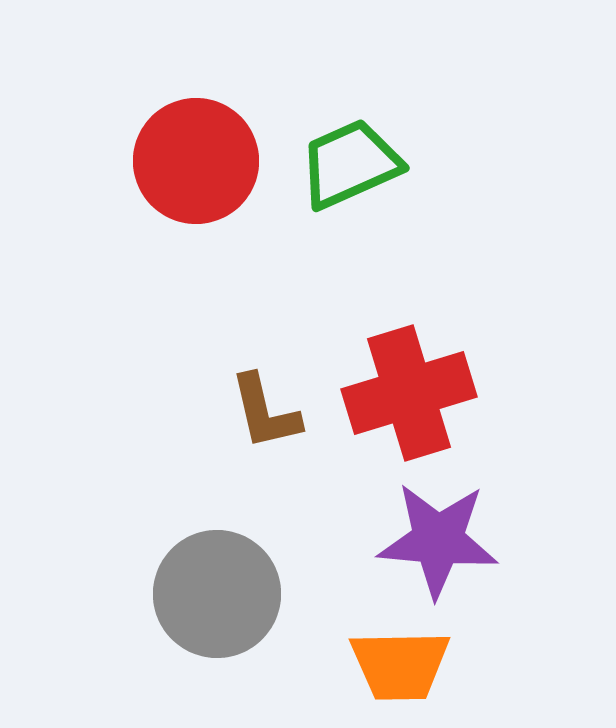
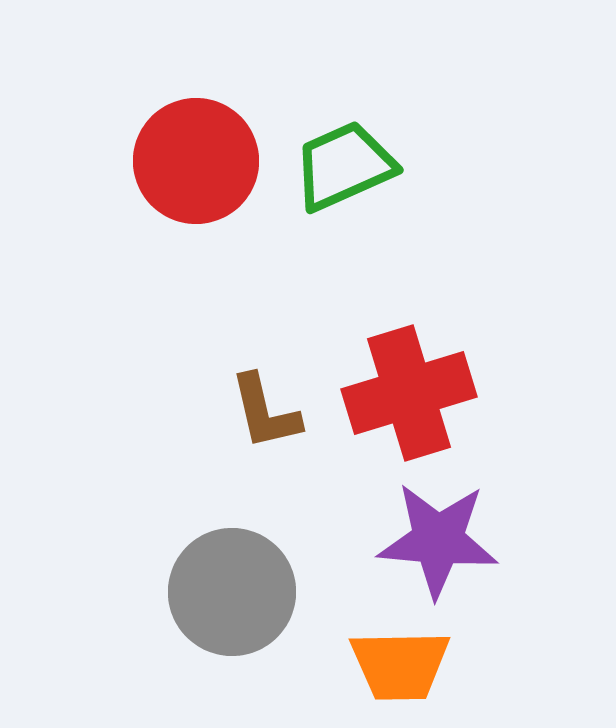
green trapezoid: moved 6 px left, 2 px down
gray circle: moved 15 px right, 2 px up
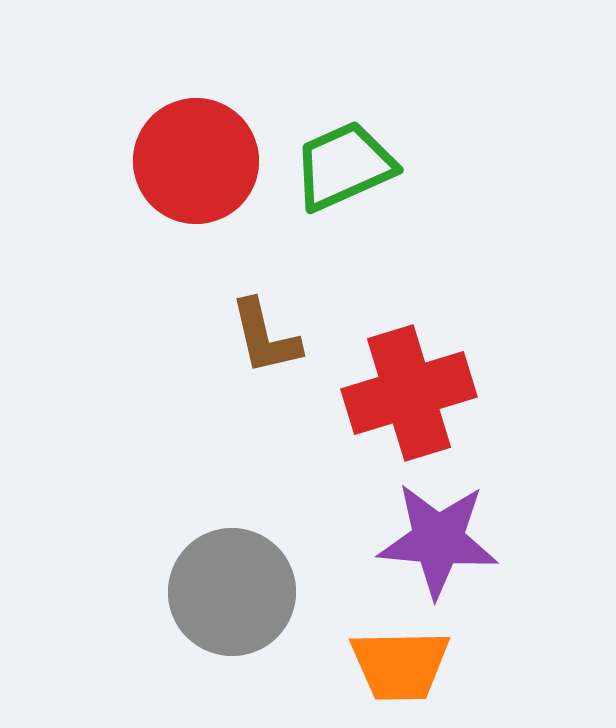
brown L-shape: moved 75 px up
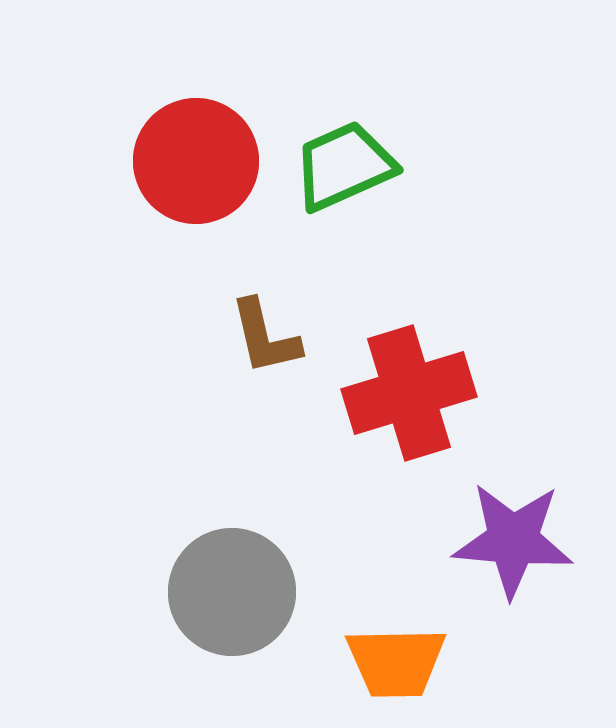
purple star: moved 75 px right
orange trapezoid: moved 4 px left, 3 px up
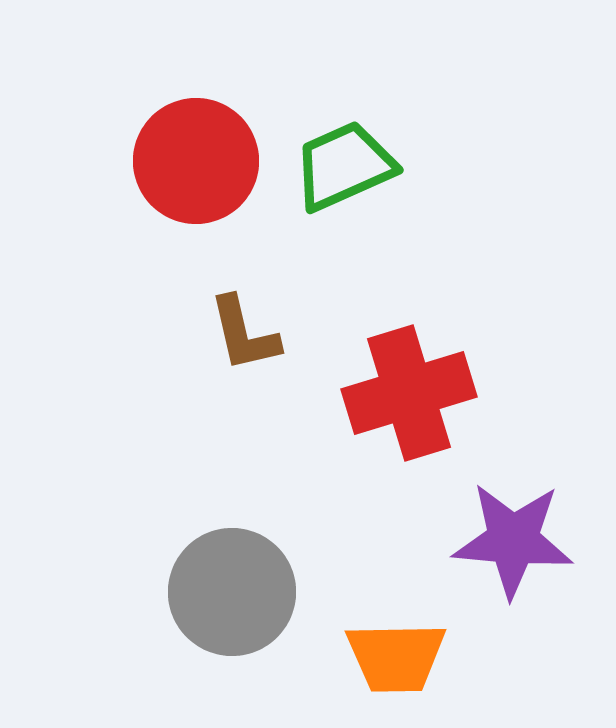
brown L-shape: moved 21 px left, 3 px up
orange trapezoid: moved 5 px up
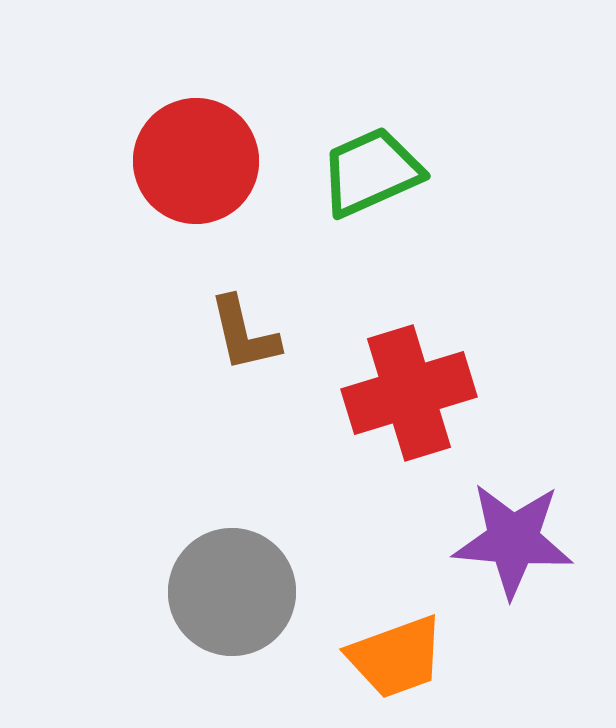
green trapezoid: moved 27 px right, 6 px down
orange trapezoid: rotated 19 degrees counterclockwise
